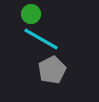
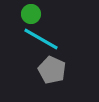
gray pentagon: rotated 20 degrees counterclockwise
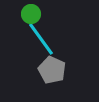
cyan line: rotated 24 degrees clockwise
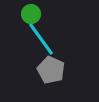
gray pentagon: moved 1 px left
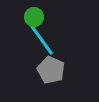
green circle: moved 3 px right, 3 px down
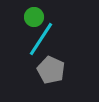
cyan line: rotated 69 degrees clockwise
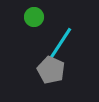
cyan line: moved 19 px right, 5 px down
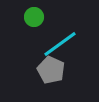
cyan line: rotated 21 degrees clockwise
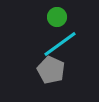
green circle: moved 23 px right
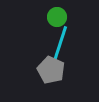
cyan line: rotated 36 degrees counterclockwise
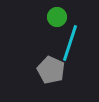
cyan line: moved 10 px right, 1 px up
